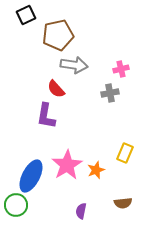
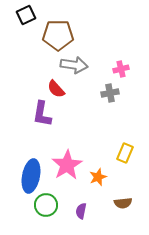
brown pentagon: rotated 12 degrees clockwise
purple L-shape: moved 4 px left, 2 px up
orange star: moved 2 px right, 7 px down
blue ellipse: rotated 16 degrees counterclockwise
green circle: moved 30 px right
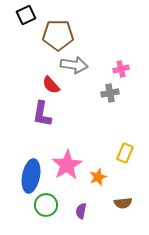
red semicircle: moved 5 px left, 4 px up
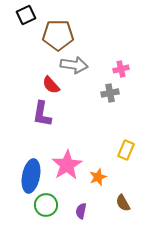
yellow rectangle: moved 1 px right, 3 px up
brown semicircle: rotated 66 degrees clockwise
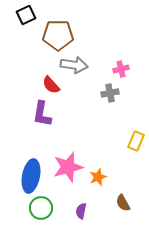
yellow rectangle: moved 10 px right, 9 px up
pink star: moved 1 px right, 2 px down; rotated 16 degrees clockwise
green circle: moved 5 px left, 3 px down
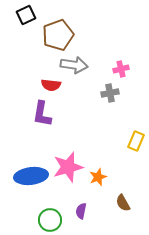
brown pentagon: rotated 20 degrees counterclockwise
red semicircle: rotated 42 degrees counterclockwise
blue ellipse: rotated 72 degrees clockwise
green circle: moved 9 px right, 12 px down
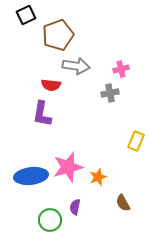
gray arrow: moved 2 px right, 1 px down
purple semicircle: moved 6 px left, 4 px up
